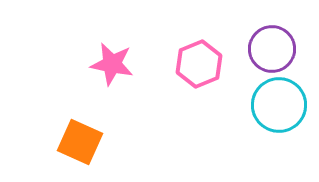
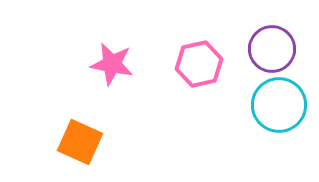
pink hexagon: rotated 9 degrees clockwise
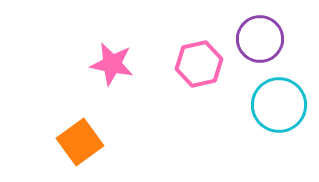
purple circle: moved 12 px left, 10 px up
orange square: rotated 30 degrees clockwise
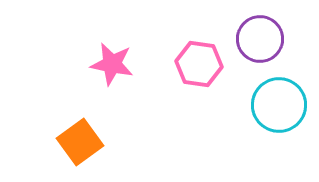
pink hexagon: rotated 21 degrees clockwise
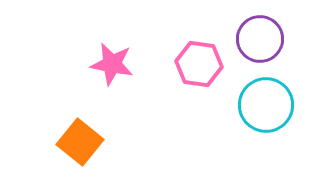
cyan circle: moved 13 px left
orange square: rotated 15 degrees counterclockwise
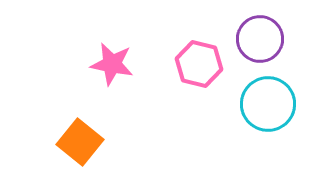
pink hexagon: rotated 6 degrees clockwise
cyan circle: moved 2 px right, 1 px up
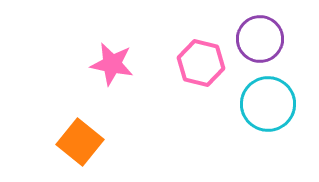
pink hexagon: moved 2 px right, 1 px up
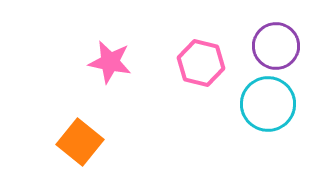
purple circle: moved 16 px right, 7 px down
pink star: moved 2 px left, 2 px up
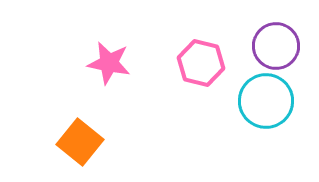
pink star: moved 1 px left, 1 px down
cyan circle: moved 2 px left, 3 px up
